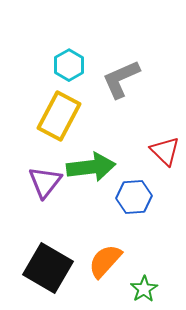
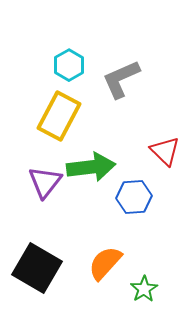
orange semicircle: moved 2 px down
black square: moved 11 px left
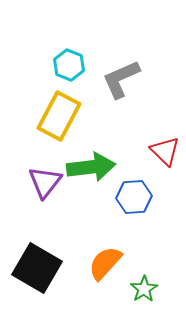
cyan hexagon: rotated 8 degrees counterclockwise
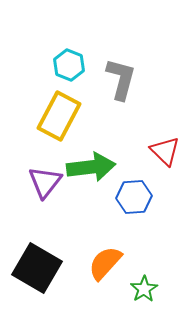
gray L-shape: rotated 129 degrees clockwise
